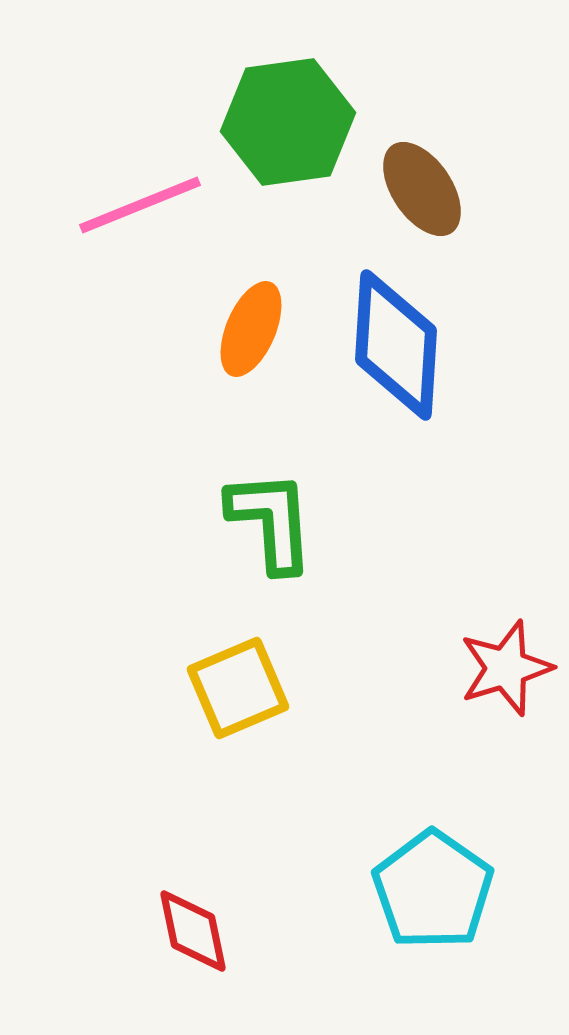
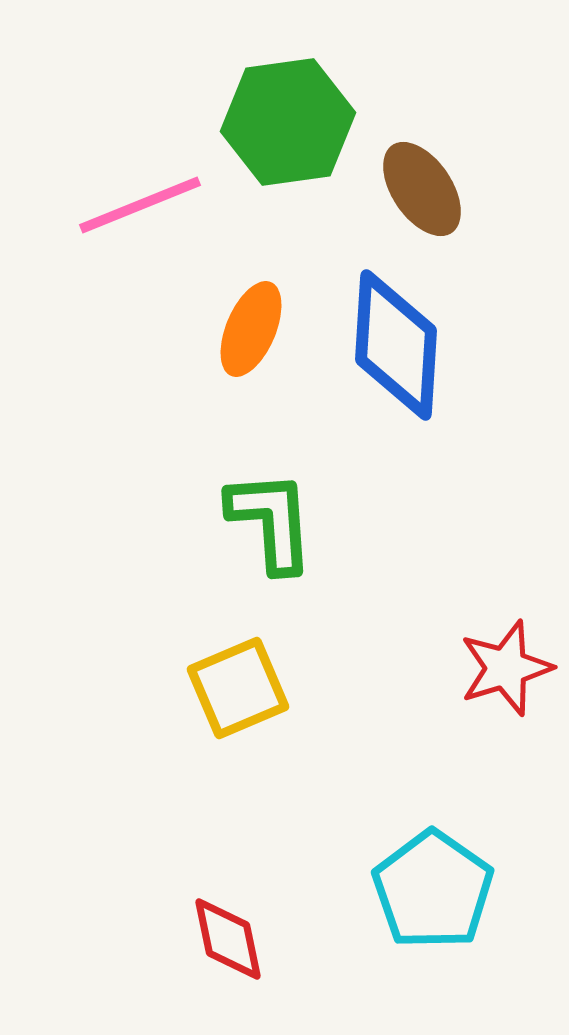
red diamond: moved 35 px right, 8 px down
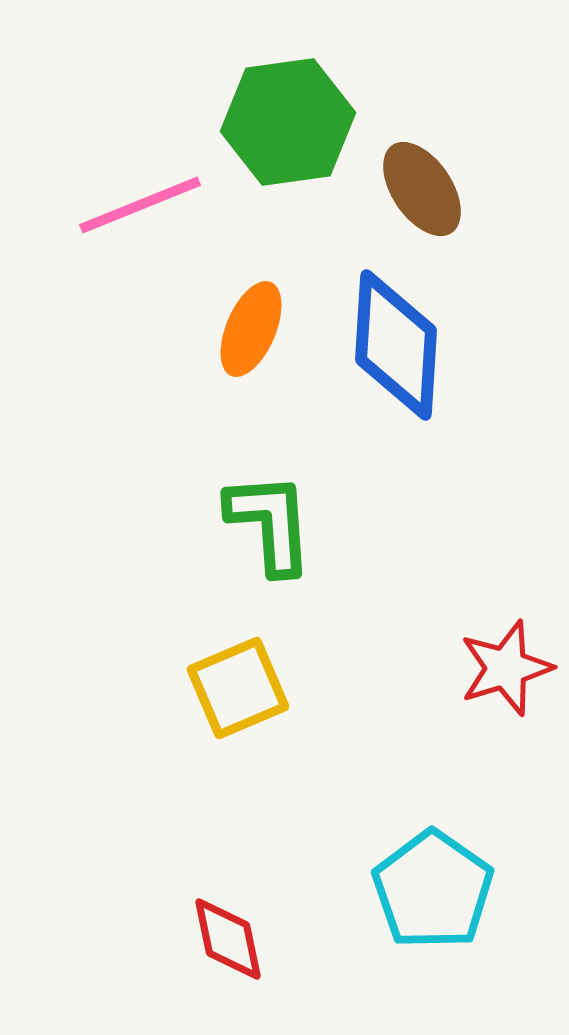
green L-shape: moved 1 px left, 2 px down
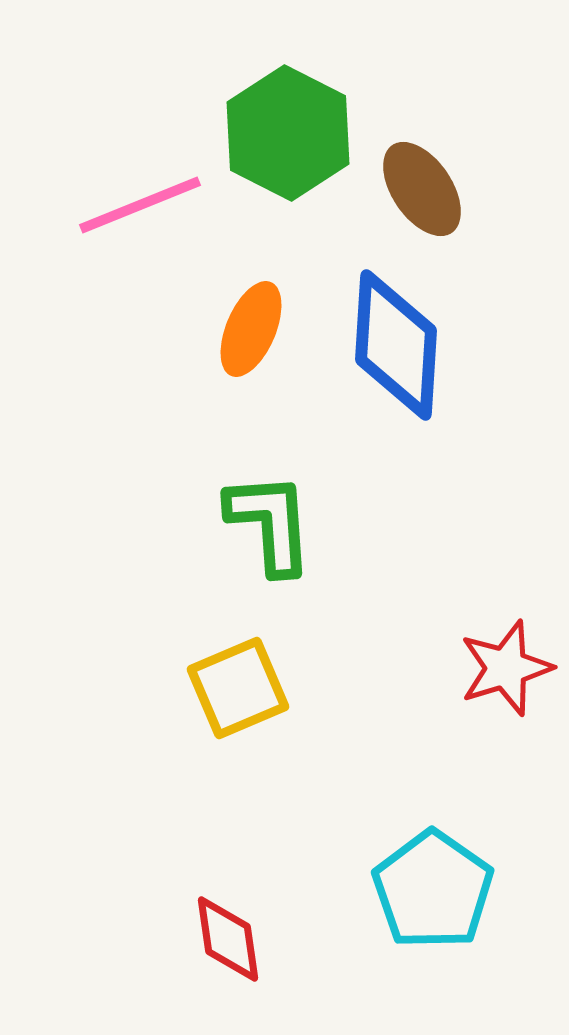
green hexagon: moved 11 px down; rotated 25 degrees counterclockwise
red diamond: rotated 4 degrees clockwise
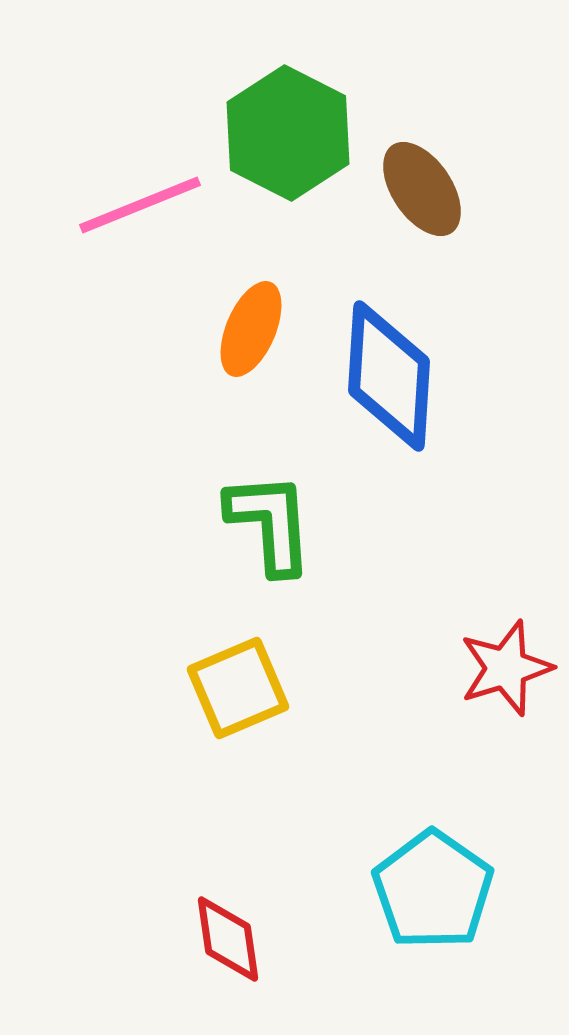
blue diamond: moved 7 px left, 31 px down
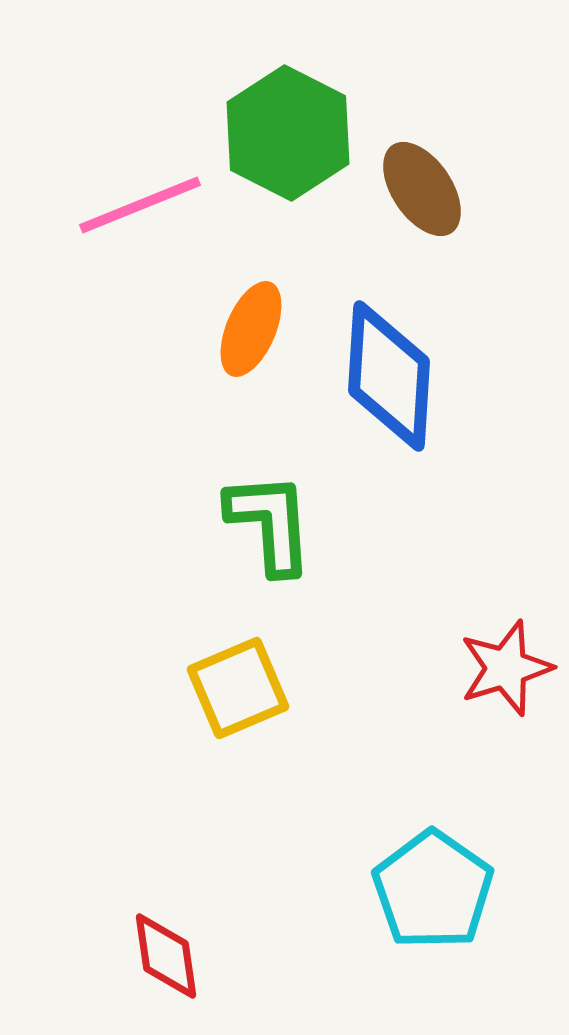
red diamond: moved 62 px left, 17 px down
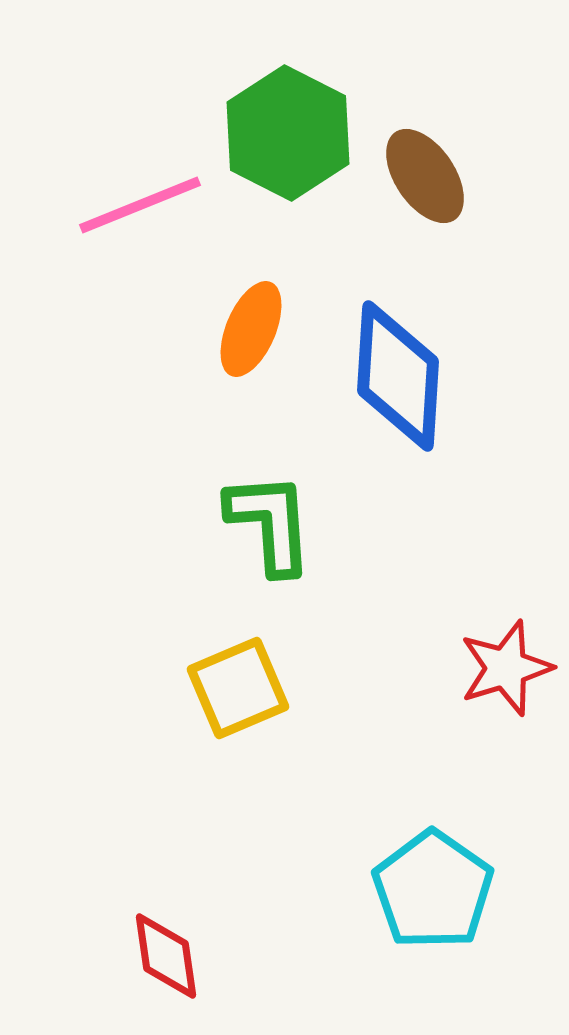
brown ellipse: moved 3 px right, 13 px up
blue diamond: moved 9 px right
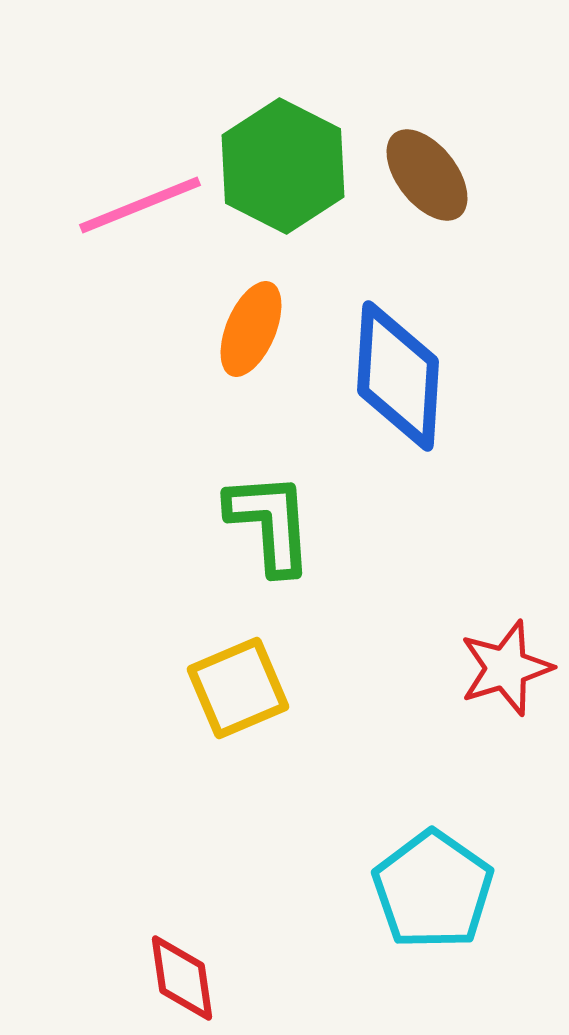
green hexagon: moved 5 px left, 33 px down
brown ellipse: moved 2 px right, 1 px up; rotated 4 degrees counterclockwise
red diamond: moved 16 px right, 22 px down
